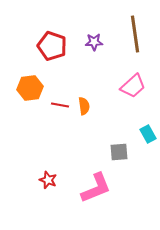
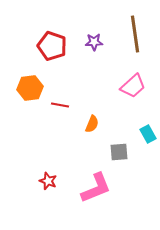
orange semicircle: moved 8 px right, 18 px down; rotated 30 degrees clockwise
red star: moved 1 px down
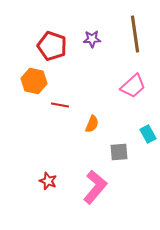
purple star: moved 2 px left, 3 px up
orange hexagon: moved 4 px right, 7 px up; rotated 20 degrees clockwise
pink L-shape: moved 1 px left, 1 px up; rotated 28 degrees counterclockwise
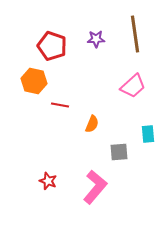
purple star: moved 4 px right
cyan rectangle: rotated 24 degrees clockwise
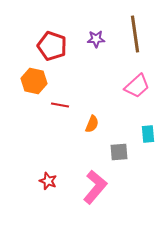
pink trapezoid: moved 4 px right
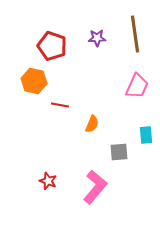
purple star: moved 1 px right, 1 px up
pink trapezoid: rotated 24 degrees counterclockwise
cyan rectangle: moved 2 px left, 1 px down
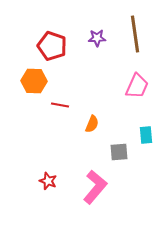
orange hexagon: rotated 10 degrees counterclockwise
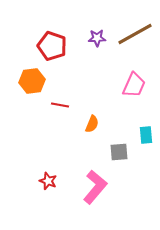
brown line: rotated 69 degrees clockwise
orange hexagon: moved 2 px left; rotated 10 degrees counterclockwise
pink trapezoid: moved 3 px left, 1 px up
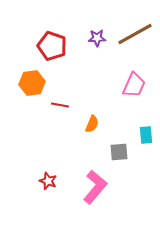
orange hexagon: moved 2 px down
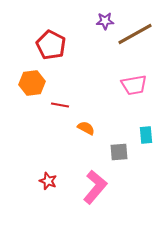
purple star: moved 8 px right, 17 px up
red pentagon: moved 1 px left, 1 px up; rotated 8 degrees clockwise
pink trapezoid: rotated 56 degrees clockwise
orange semicircle: moved 6 px left, 4 px down; rotated 84 degrees counterclockwise
